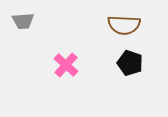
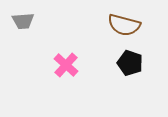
brown semicircle: rotated 12 degrees clockwise
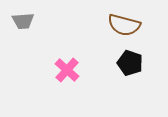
pink cross: moved 1 px right, 5 px down
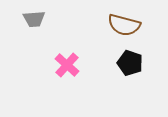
gray trapezoid: moved 11 px right, 2 px up
pink cross: moved 5 px up
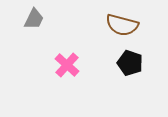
gray trapezoid: rotated 60 degrees counterclockwise
brown semicircle: moved 2 px left
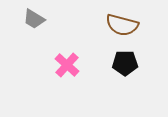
gray trapezoid: rotated 95 degrees clockwise
black pentagon: moved 5 px left; rotated 20 degrees counterclockwise
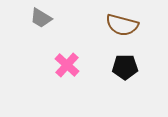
gray trapezoid: moved 7 px right, 1 px up
black pentagon: moved 4 px down
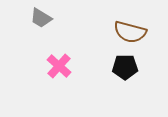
brown semicircle: moved 8 px right, 7 px down
pink cross: moved 8 px left, 1 px down
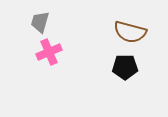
gray trapezoid: moved 1 px left, 4 px down; rotated 75 degrees clockwise
pink cross: moved 10 px left, 14 px up; rotated 25 degrees clockwise
